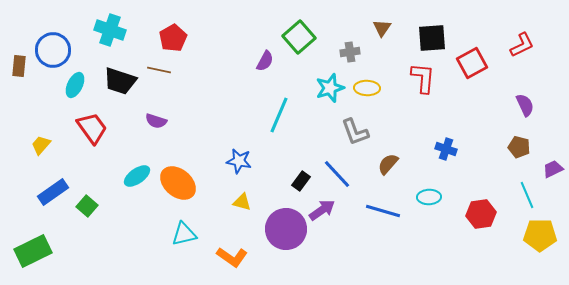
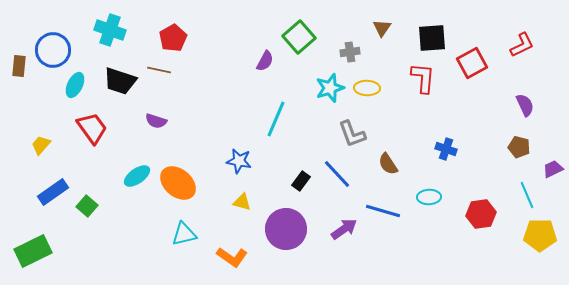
cyan line at (279, 115): moved 3 px left, 4 px down
gray L-shape at (355, 132): moved 3 px left, 2 px down
brown semicircle at (388, 164): rotated 75 degrees counterclockwise
purple arrow at (322, 210): moved 22 px right, 19 px down
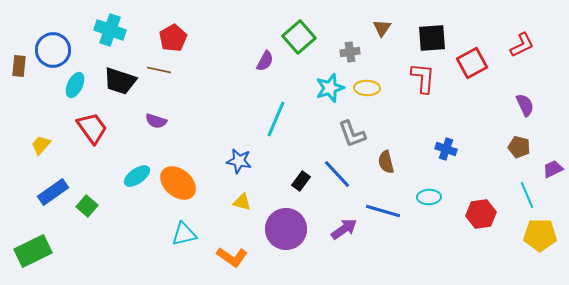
brown semicircle at (388, 164): moved 2 px left, 2 px up; rotated 20 degrees clockwise
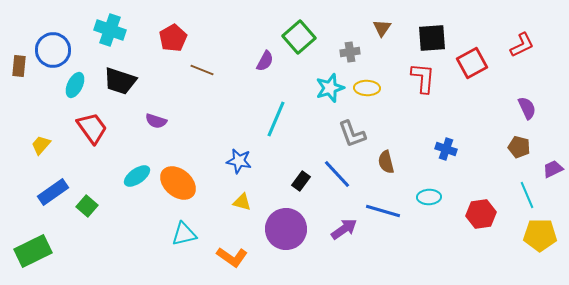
brown line at (159, 70): moved 43 px right; rotated 10 degrees clockwise
purple semicircle at (525, 105): moved 2 px right, 3 px down
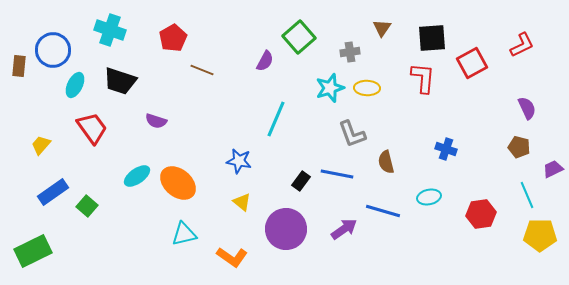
blue line at (337, 174): rotated 36 degrees counterclockwise
cyan ellipse at (429, 197): rotated 10 degrees counterclockwise
yellow triangle at (242, 202): rotated 24 degrees clockwise
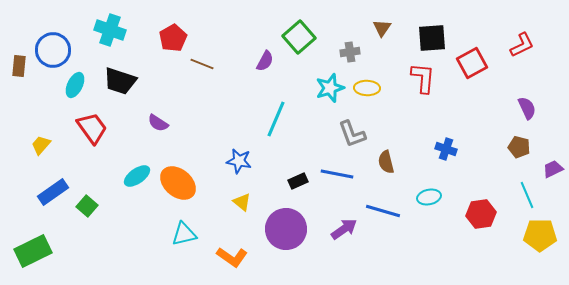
brown line at (202, 70): moved 6 px up
purple semicircle at (156, 121): moved 2 px right, 2 px down; rotated 15 degrees clockwise
black rectangle at (301, 181): moved 3 px left; rotated 30 degrees clockwise
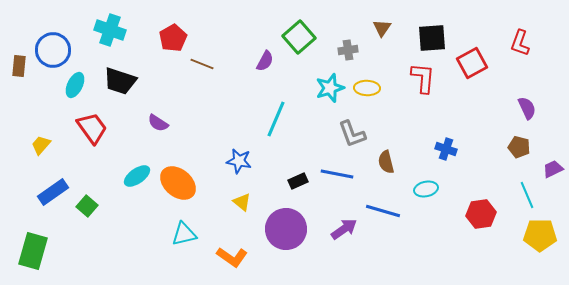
red L-shape at (522, 45): moved 2 px left, 2 px up; rotated 136 degrees clockwise
gray cross at (350, 52): moved 2 px left, 2 px up
cyan ellipse at (429, 197): moved 3 px left, 8 px up
green rectangle at (33, 251): rotated 48 degrees counterclockwise
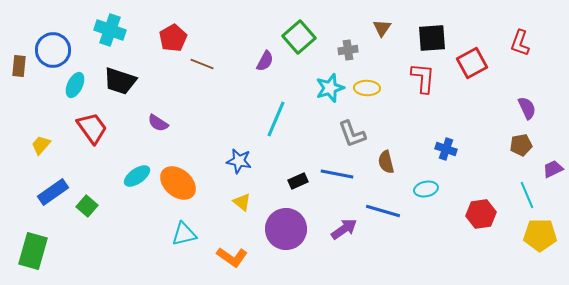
brown pentagon at (519, 147): moved 2 px right, 2 px up; rotated 25 degrees counterclockwise
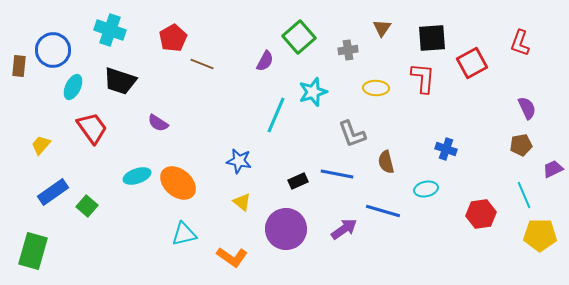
cyan ellipse at (75, 85): moved 2 px left, 2 px down
cyan star at (330, 88): moved 17 px left, 4 px down
yellow ellipse at (367, 88): moved 9 px right
cyan line at (276, 119): moved 4 px up
cyan ellipse at (137, 176): rotated 16 degrees clockwise
cyan line at (527, 195): moved 3 px left
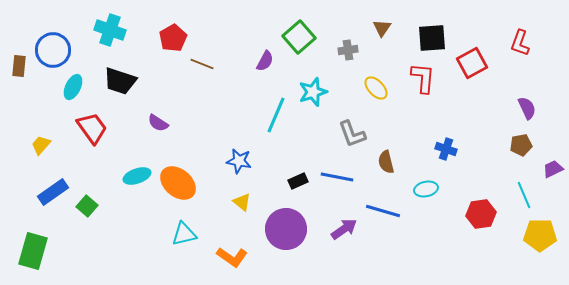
yellow ellipse at (376, 88): rotated 45 degrees clockwise
blue line at (337, 174): moved 3 px down
